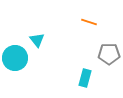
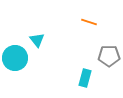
gray pentagon: moved 2 px down
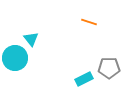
cyan triangle: moved 6 px left, 1 px up
gray pentagon: moved 12 px down
cyan rectangle: moved 1 px left, 1 px down; rotated 48 degrees clockwise
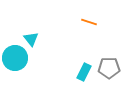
cyan rectangle: moved 7 px up; rotated 36 degrees counterclockwise
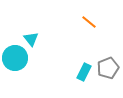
orange line: rotated 21 degrees clockwise
gray pentagon: moved 1 px left; rotated 20 degrees counterclockwise
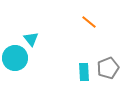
cyan rectangle: rotated 30 degrees counterclockwise
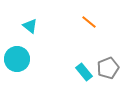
cyan triangle: moved 1 px left, 13 px up; rotated 14 degrees counterclockwise
cyan circle: moved 2 px right, 1 px down
cyan rectangle: rotated 36 degrees counterclockwise
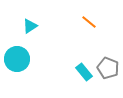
cyan triangle: rotated 49 degrees clockwise
gray pentagon: rotated 30 degrees counterclockwise
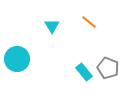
cyan triangle: moved 22 px right; rotated 28 degrees counterclockwise
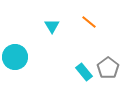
cyan circle: moved 2 px left, 2 px up
gray pentagon: rotated 15 degrees clockwise
